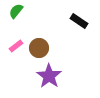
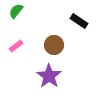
brown circle: moved 15 px right, 3 px up
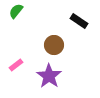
pink rectangle: moved 19 px down
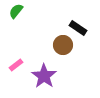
black rectangle: moved 1 px left, 7 px down
brown circle: moved 9 px right
purple star: moved 5 px left
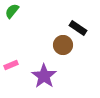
green semicircle: moved 4 px left
pink rectangle: moved 5 px left; rotated 16 degrees clockwise
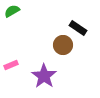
green semicircle: rotated 21 degrees clockwise
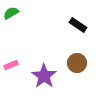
green semicircle: moved 1 px left, 2 px down
black rectangle: moved 3 px up
brown circle: moved 14 px right, 18 px down
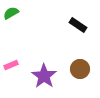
brown circle: moved 3 px right, 6 px down
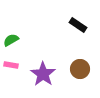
green semicircle: moved 27 px down
pink rectangle: rotated 32 degrees clockwise
purple star: moved 1 px left, 2 px up
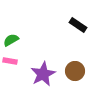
pink rectangle: moved 1 px left, 4 px up
brown circle: moved 5 px left, 2 px down
purple star: rotated 10 degrees clockwise
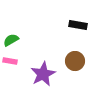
black rectangle: rotated 24 degrees counterclockwise
brown circle: moved 10 px up
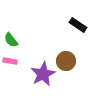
black rectangle: rotated 24 degrees clockwise
green semicircle: rotated 98 degrees counterclockwise
brown circle: moved 9 px left
